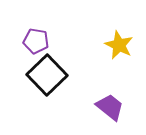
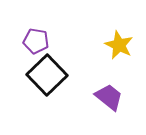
purple trapezoid: moved 1 px left, 10 px up
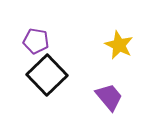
purple trapezoid: rotated 12 degrees clockwise
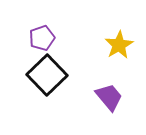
purple pentagon: moved 6 px right, 3 px up; rotated 30 degrees counterclockwise
yellow star: rotated 16 degrees clockwise
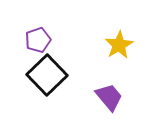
purple pentagon: moved 4 px left, 2 px down
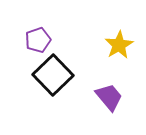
black square: moved 6 px right
